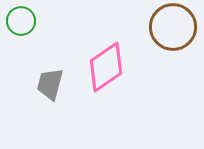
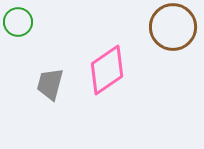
green circle: moved 3 px left, 1 px down
pink diamond: moved 1 px right, 3 px down
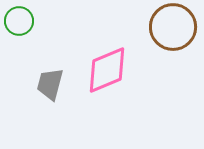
green circle: moved 1 px right, 1 px up
pink diamond: rotated 12 degrees clockwise
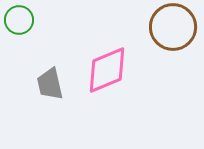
green circle: moved 1 px up
gray trapezoid: rotated 28 degrees counterclockwise
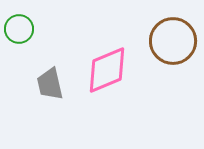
green circle: moved 9 px down
brown circle: moved 14 px down
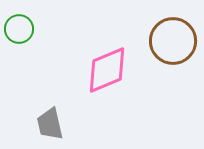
gray trapezoid: moved 40 px down
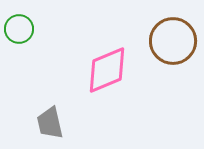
gray trapezoid: moved 1 px up
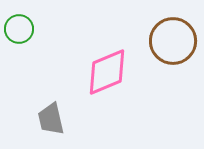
pink diamond: moved 2 px down
gray trapezoid: moved 1 px right, 4 px up
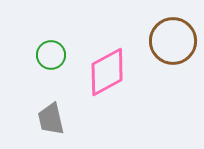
green circle: moved 32 px right, 26 px down
pink diamond: rotated 6 degrees counterclockwise
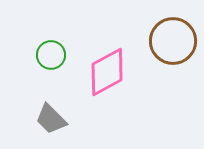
gray trapezoid: rotated 32 degrees counterclockwise
